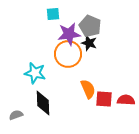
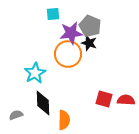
purple star: moved 2 px right, 1 px up
cyan star: rotated 30 degrees clockwise
orange semicircle: moved 24 px left, 31 px down; rotated 24 degrees clockwise
red square: rotated 12 degrees clockwise
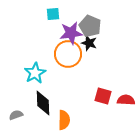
red square: moved 1 px left, 3 px up
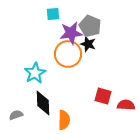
black star: moved 1 px left, 1 px down
red semicircle: moved 5 px down
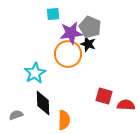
gray pentagon: moved 1 px down
red square: moved 1 px right
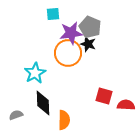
orange circle: moved 1 px up
